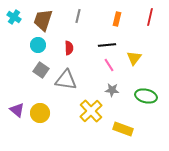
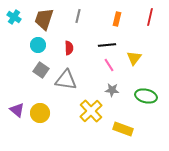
brown trapezoid: moved 1 px right, 1 px up
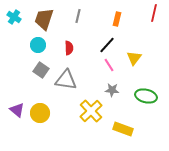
red line: moved 4 px right, 4 px up
black line: rotated 42 degrees counterclockwise
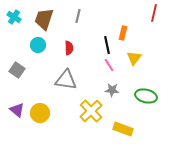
orange rectangle: moved 6 px right, 14 px down
black line: rotated 54 degrees counterclockwise
gray square: moved 24 px left
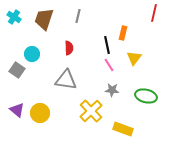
cyan circle: moved 6 px left, 9 px down
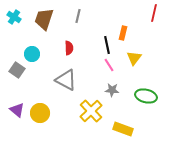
gray triangle: rotated 20 degrees clockwise
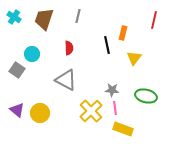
red line: moved 7 px down
pink line: moved 6 px right, 43 px down; rotated 24 degrees clockwise
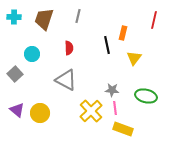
cyan cross: rotated 32 degrees counterclockwise
gray square: moved 2 px left, 4 px down; rotated 14 degrees clockwise
